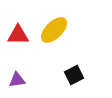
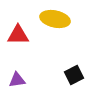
yellow ellipse: moved 1 px right, 11 px up; rotated 56 degrees clockwise
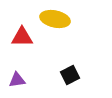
red triangle: moved 4 px right, 2 px down
black square: moved 4 px left
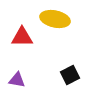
purple triangle: rotated 18 degrees clockwise
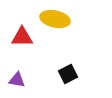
black square: moved 2 px left, 1 px up
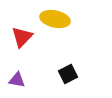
red triangle: rotated 45 degrees counterclockwise
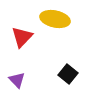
black square: rotated 24 degrees counterclockwise
purple triangle: rotated 36 degrees clockwise
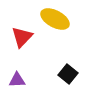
yellow ellipse: rotated 16 degrees clockwise
purple triangle: rotated 48 degrees counterclockwise
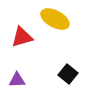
red triangle: rotated 30 degrees clockwise
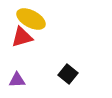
yellow ellipse: moved 24 px left
